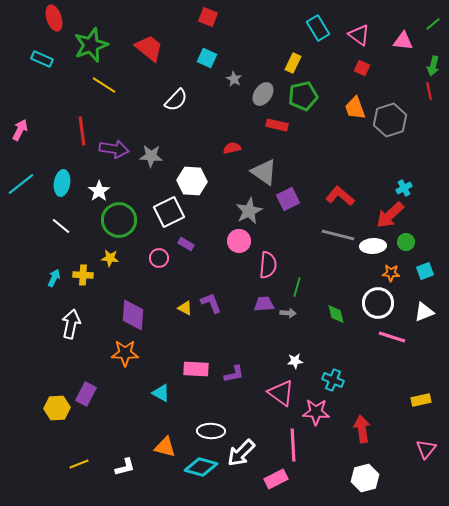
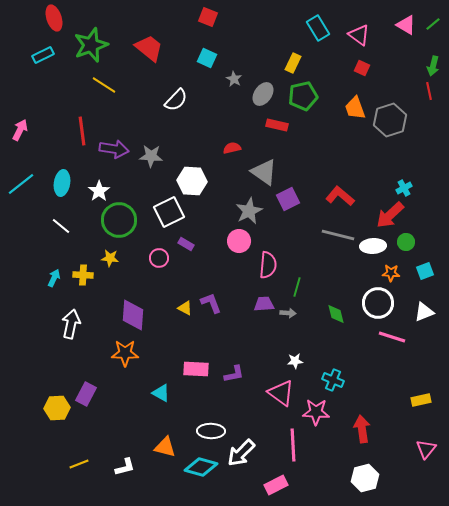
pink triangle at (403, 41): moved 3 px right, 16 px up; rotated 25 degrees clockwise
cyan rectangle at (42, 59): moved 1 px right, 4 px up; rotated 50 degrees counterclockwise
pink rectangle at (276, 479): moved 6 px down
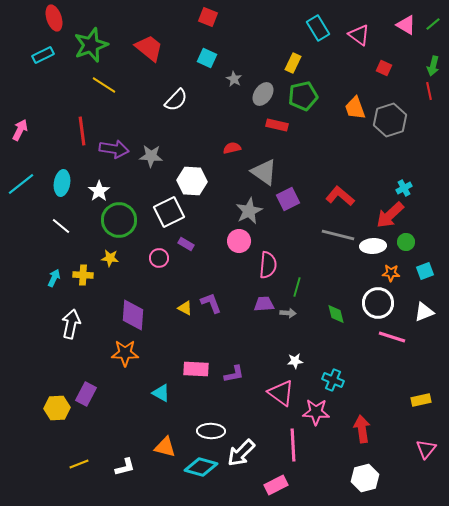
red square at (362, 68): moved 22 px right
